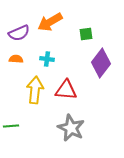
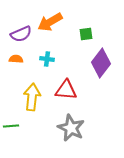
purple semicircle: moved 2 px right, 1 px down
yellow arrow: moved 3 px left, 7 px down
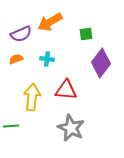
orange semicircle: rotated 24 degrees counterclockwise
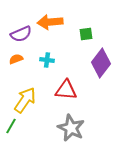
orange arrow: rotated 25 degrees clockwise
cyan cross: moved 1 px down
yellow arrow: moved 7 px left, 3 px down; rotated 28 degrees clockwise
green line: rotated 56 degrees counterclockwise
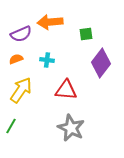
yellow arrow: moved 4 px left, 10 px up
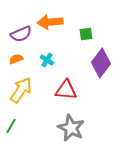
cyan cross: rotated 24 degrees clockwise
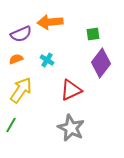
green square: moved 7 px right
red triangle: moved 5 px right; rotated 30 degrees counterclockwise
green line: moved 1 px up
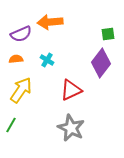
green square: moved 15 px right
orange semicircle: rotated 16 degrees clockwise
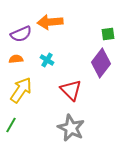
red triangle: rotated 50 degrees counterclockwise
